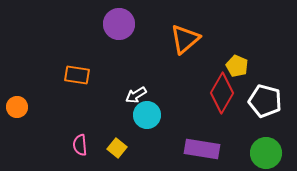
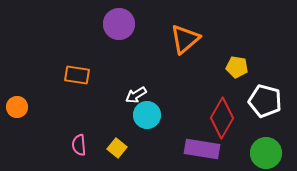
yellow pentagon: moved 1 px down; rotated 15 degrees counterclockwise
red diamond: moved 25 px down
pink semicircle: moved 1 px left
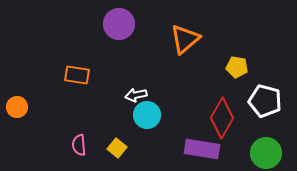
white arrow: rotated 20 degrees clockwise
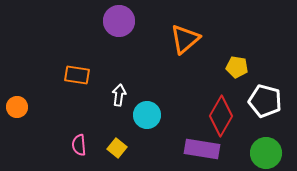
purple circle: moved 3 px up
white arrow: moved 17 px left; rotated 110 degrees clockwise
red diamond: moved 1 px left, 2 px up
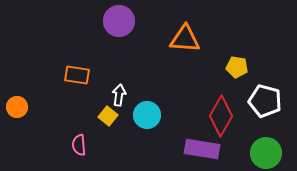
orange triangle: rotated 44 degrees clockwise
yellow square: moved 9 px left, 32 px up
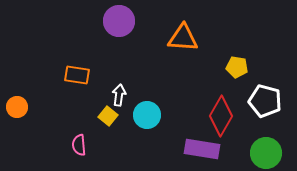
orange triangle: moved 2 px left, 1 px up
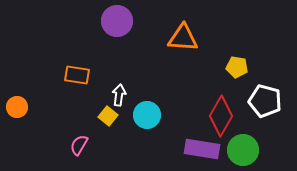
purple circle: moved 2 px left
pink semicircle: rotated 35 degrees clockwise
green circle: moved 23 px left, 3 px up
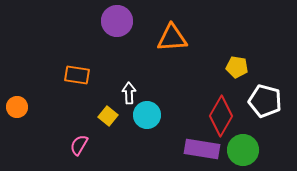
orange triangle: moved 11 px left; rotated 8 degrees counterclockwise
white arrow: moved 10 px right, 2 px up; rotated 10 degrees counterclockwise
